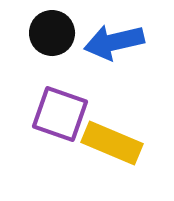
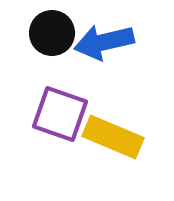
blue arrow: moved 10 px left
yellow rectangle: moved 1 px right, 6 px up
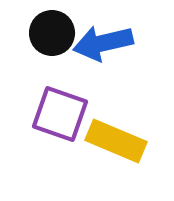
blue arrow: moved 1 px left, 1 px down
yellow rectangle: moved 3 px right, 4 px down
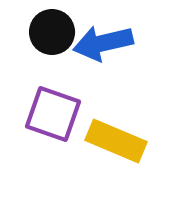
black circle: moved 1 px up
purple square: moved 7 px left
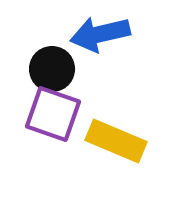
black circle: moved 37 px down
blue arrow: moved 3 px left, 9 px up
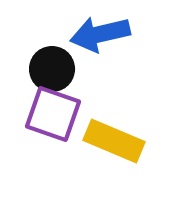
yellow rectangle: moved 2 px left
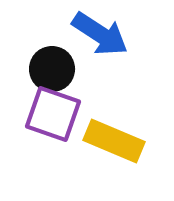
blue arrow: rotated 134 degrees counterclockwise
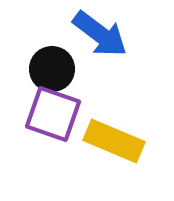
blue arrow: rotated 4 degrees clockwise
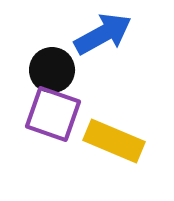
blue arrow: moved 3 px right; rotated 66 degrees counterclockwise
black circle: moved 1 px down
